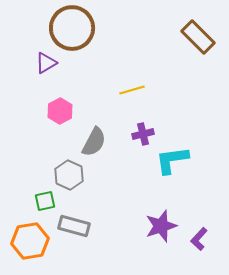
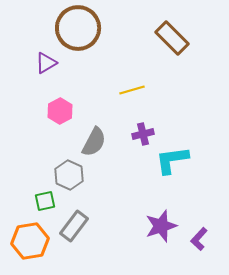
brown circle: moved 6 px right
brown rectangle: moved 26 px left, 1 px down
gray rectangle: rotated 68 degrees counterclockwise
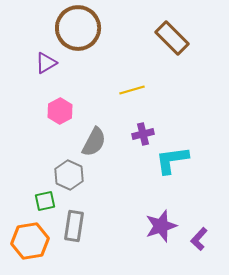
gray rectangle: rotated 28 degrees counterclockwise
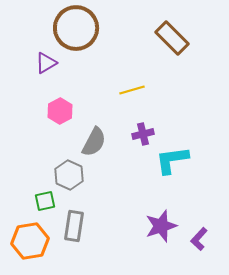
brown circle: moved 2 px left
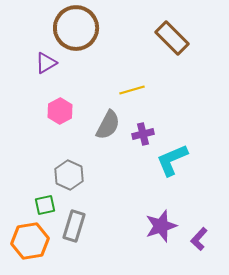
gray semicircle: moved 14 px right, 17 px up
cyan L-shape: rotated 15 degrees counterclockwise
green square: moved 4 px down
gray rectangle: rotated 8 degrees clockwise
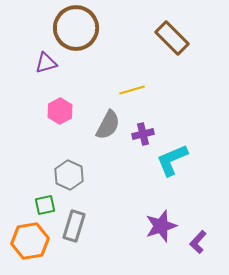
purple triangle: rotated 15 degrees clockwise
purple L-shape: moved 1 px left, 3 px down
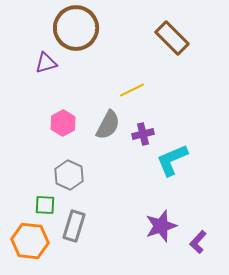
yellow line: rotated 10 degrees counterclockwise
pink hexagon: moved 3 px right, 12 px down
green square: rotated 15 degrees clockwise
orange hexagon: rotated 15 degrees clockwise
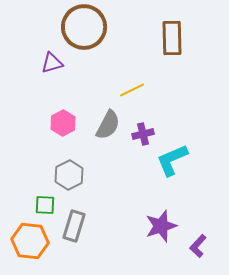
brown circle: moved 8 px right, 1 px up
brown rectangle: rotated 44 degrees clockwise
purple triangle: moved 6 px right
gray hexagon: rotated 8 degrees clockwise
purple L-shape: moved 4 px down
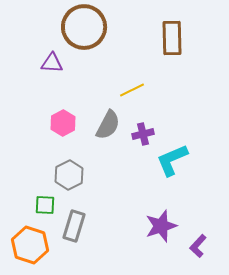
purple triangle: rotated 20 degrees clockwise
orange hexagon: moved 4 px down; rotated 12 degrees clockwise
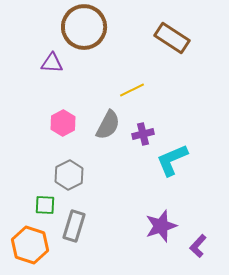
brown rectangle: rotated 56 degrees counterclockwise
